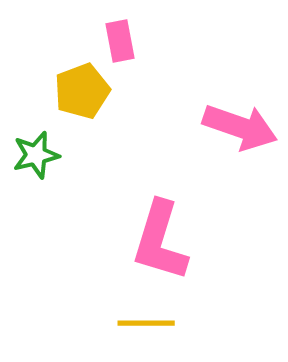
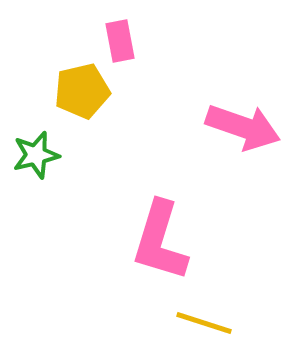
yellow pentagon: rotated 8 degrees clockwise
pink arrow: moved 3 px right
yellow line: moved 58 px right; rotated 18 degrees clockwise
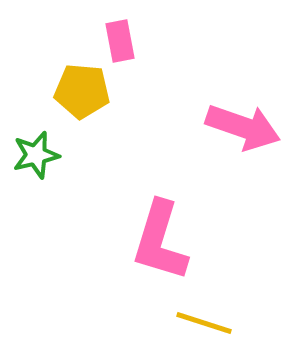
yellow pentagon: rotated 18 degrees clockwise
